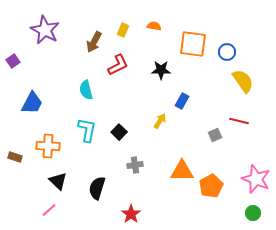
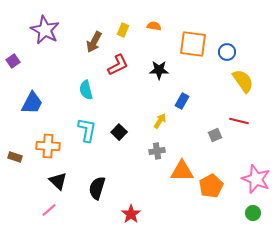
black star: moved 2 px left
gray cross: moved 22 px right, 14 px up
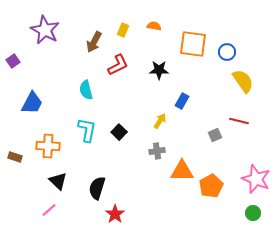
red star: moved 16 px left
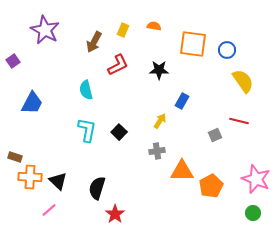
blue circle: moved 2 px up
orange cross: moved 18 px left, 31 px down
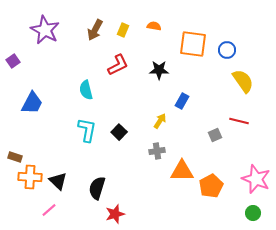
brown arrow: moved 1 px right, 12 px up
red star: rotated 18 degrees clockwise
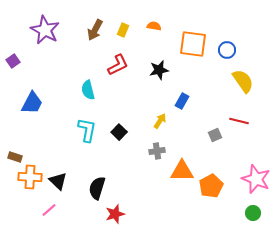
black star: rotated 12 degrees counterclockwise
cyan semicircle: moved 2 px right
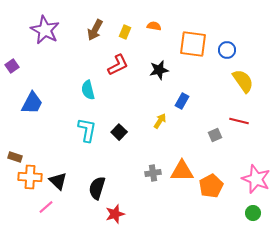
yellow rectangle: moved 2 px right, 2 px down
purple square: moved 1 px left, 5 px down
gray cross: moved 4 px left, 22 px down
pink line: moved 3 px left, 3 px up
